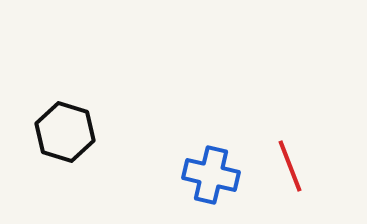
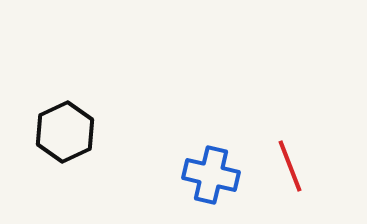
black hexagon: rotated 18 degrees clockwise
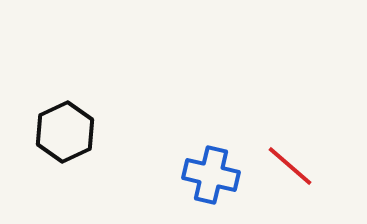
red line: rotated 28 degrees counterclockwise
